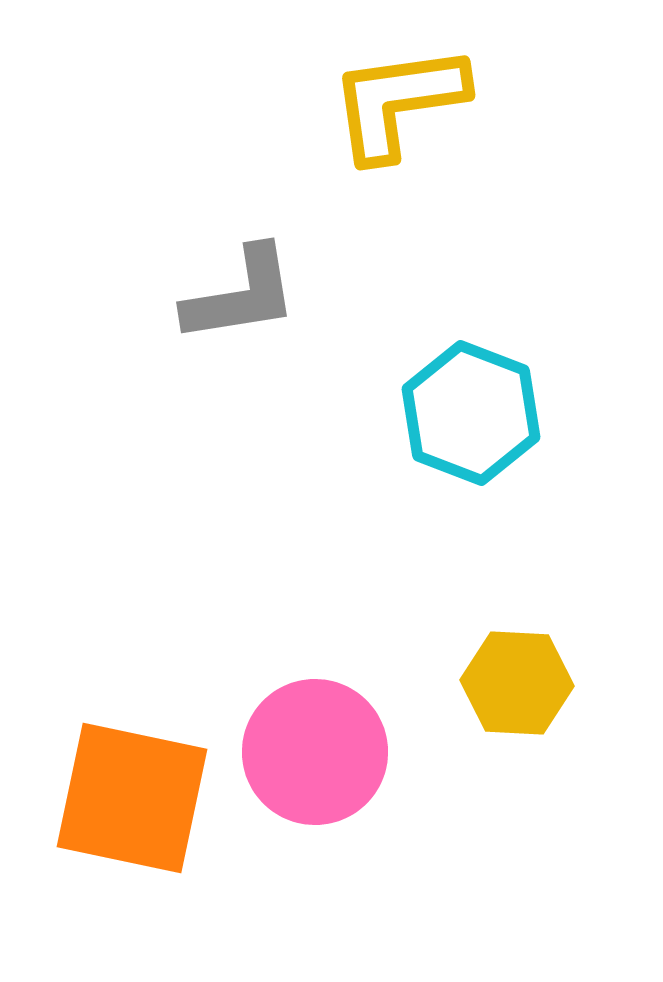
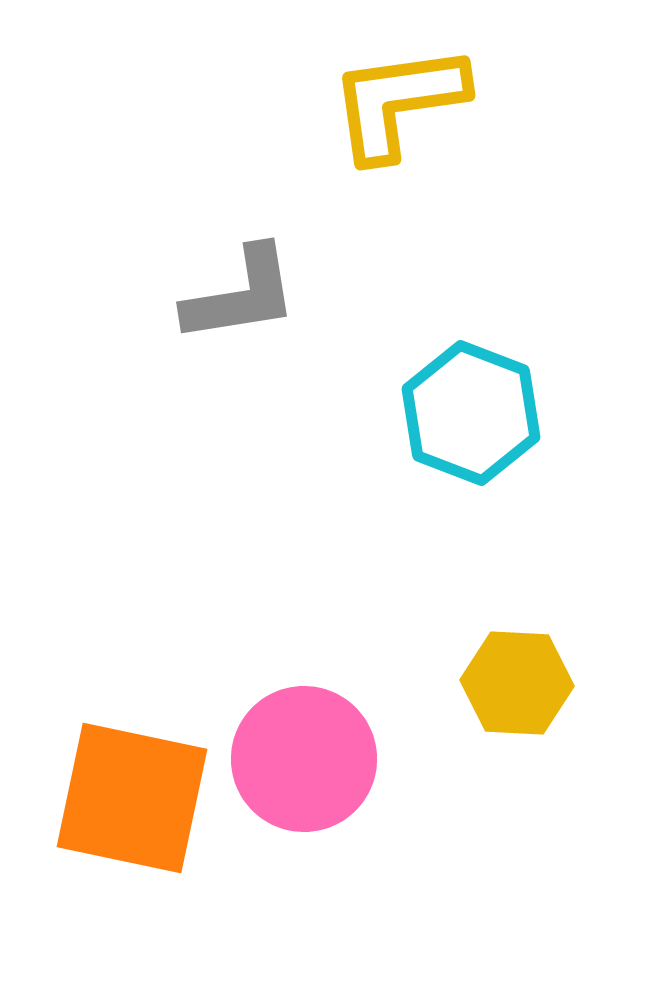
pink circle: moved 11 px left, 7 px down
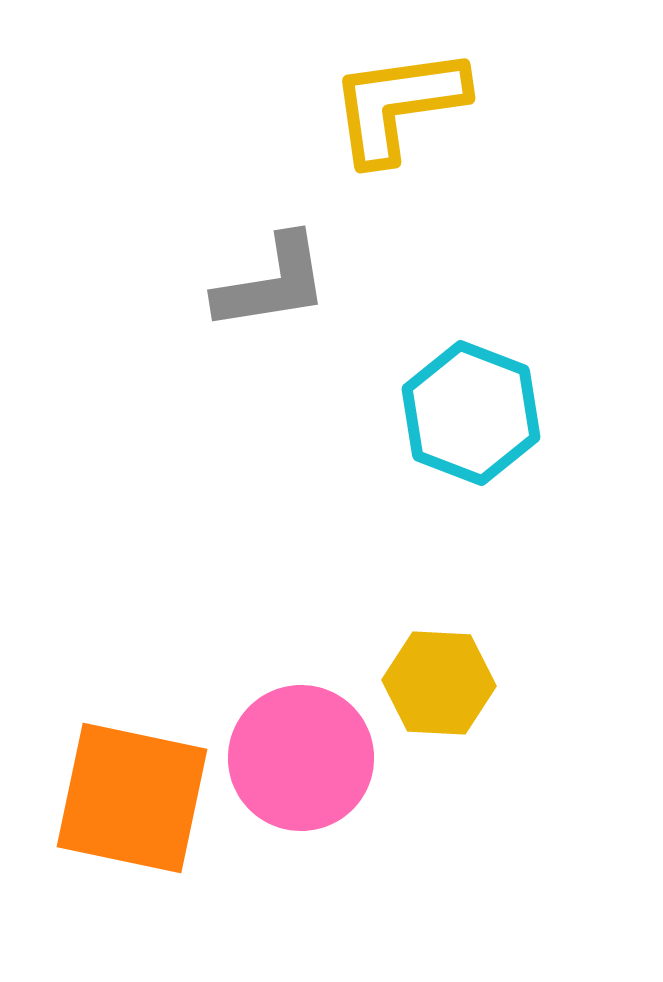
yellow L-shape: moved 3 px down
gray L-shape: moved 31 px right, 12 px up
yellow hexagon: moved 78 px left
pink circle: moved 3 px left, 1 px up
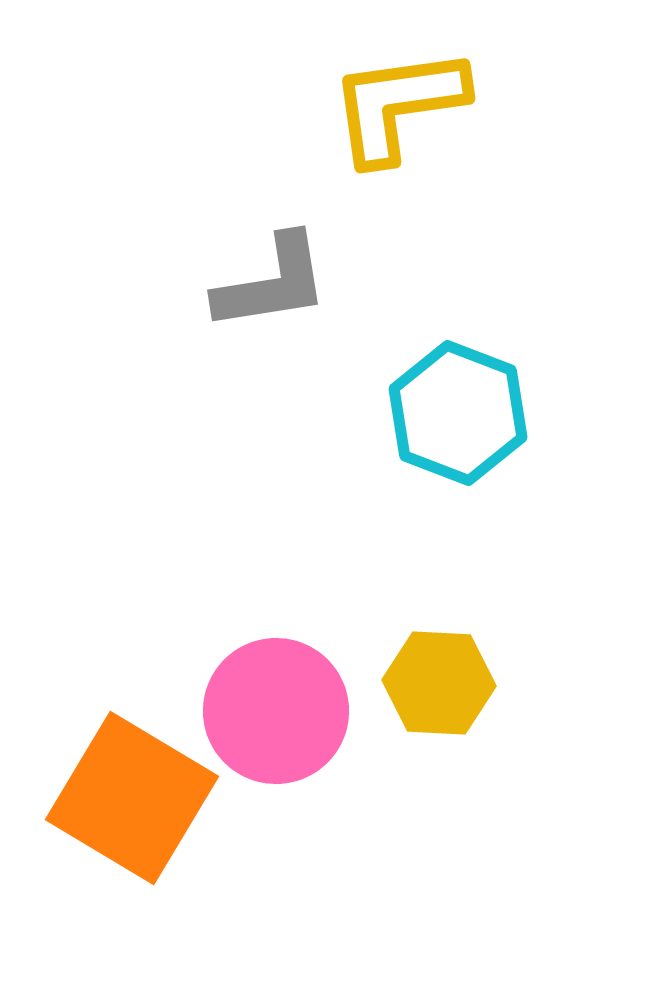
cyan hexagon: moved 13 px left
pink circle: moved 25 px left, 47 px up
orange square: rotated 19 degrees clockwise
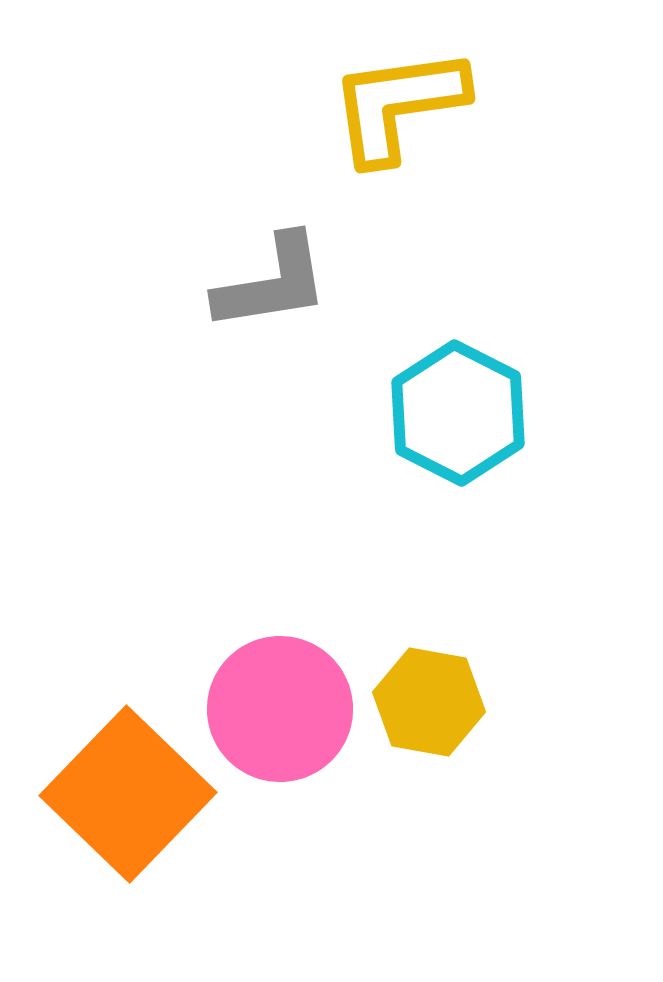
cyan hexagon: rotated 6 degrees clockwise
yellow hexagon: moved 10 px left, 19 px down; rotated 7 degrees clockwise
pink circle: moved 4 px right, 2 px up
orange square: moved 4 px left, 4 px up; rotated 13 degrees clockwise
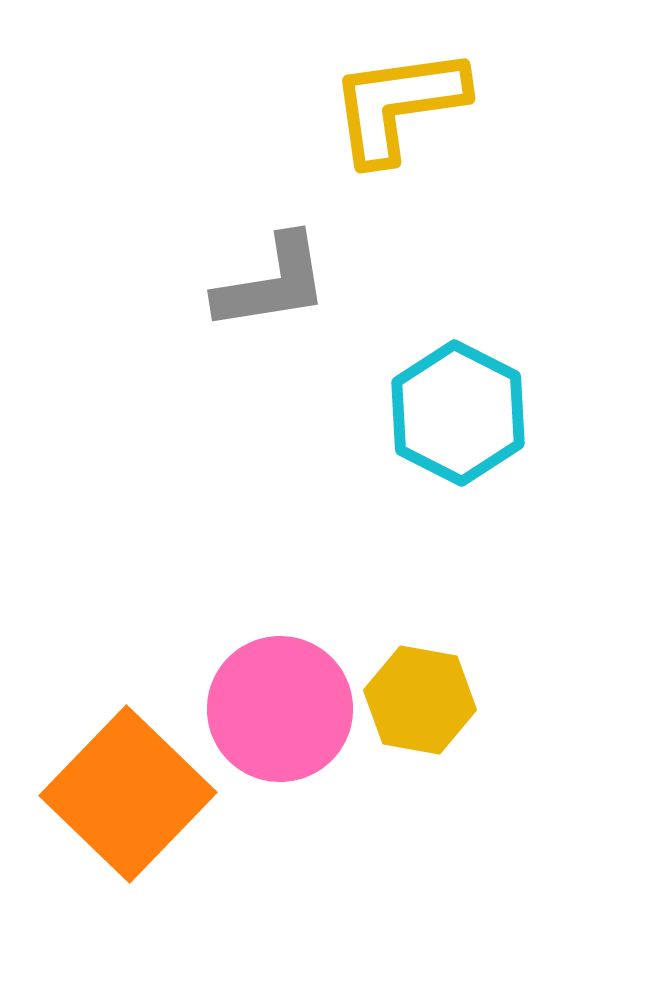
yellow hexagon: moved 9 px left, 2 px up
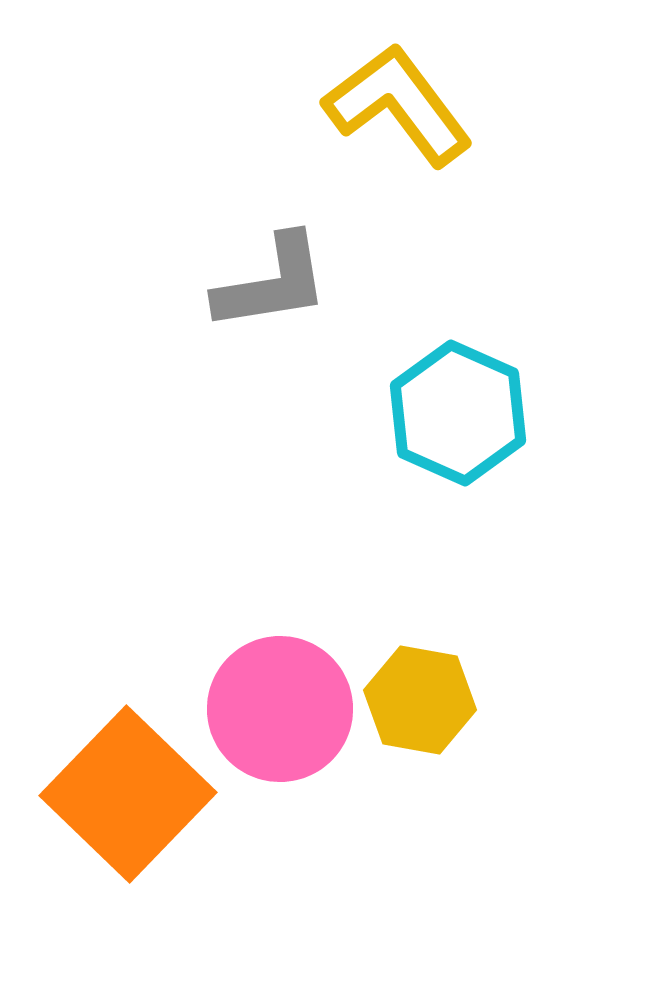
yellow L-shape: rotated 61 degrees clockwise
cyan hexagon: rotated 3 degrees counterclockwise
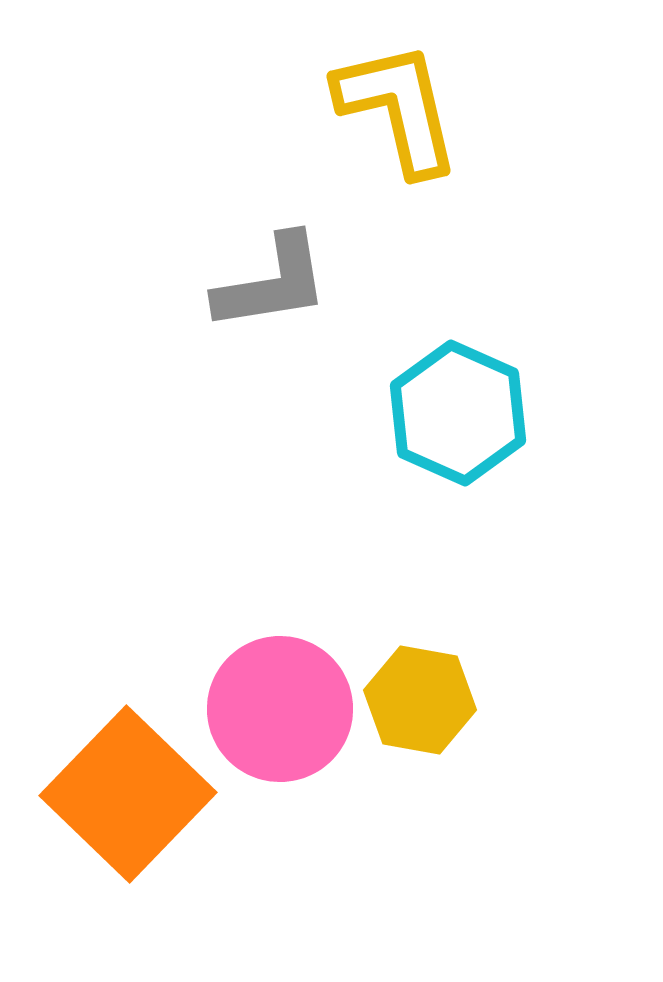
yellow L-shape: moved 3 px down; rotated 24 degrees clockwise
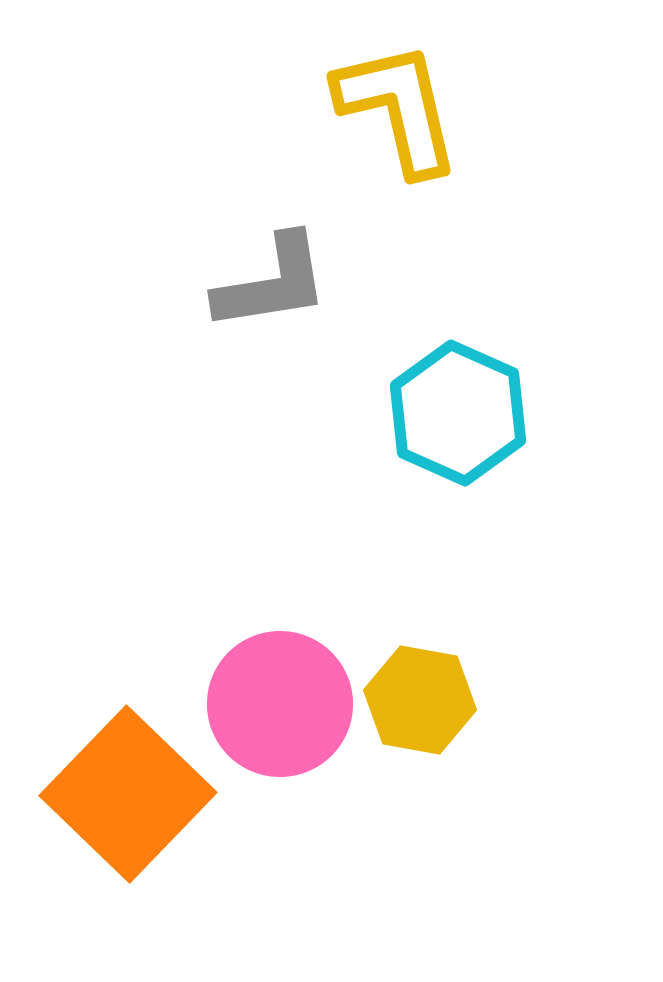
pink circle: moved 5 px up
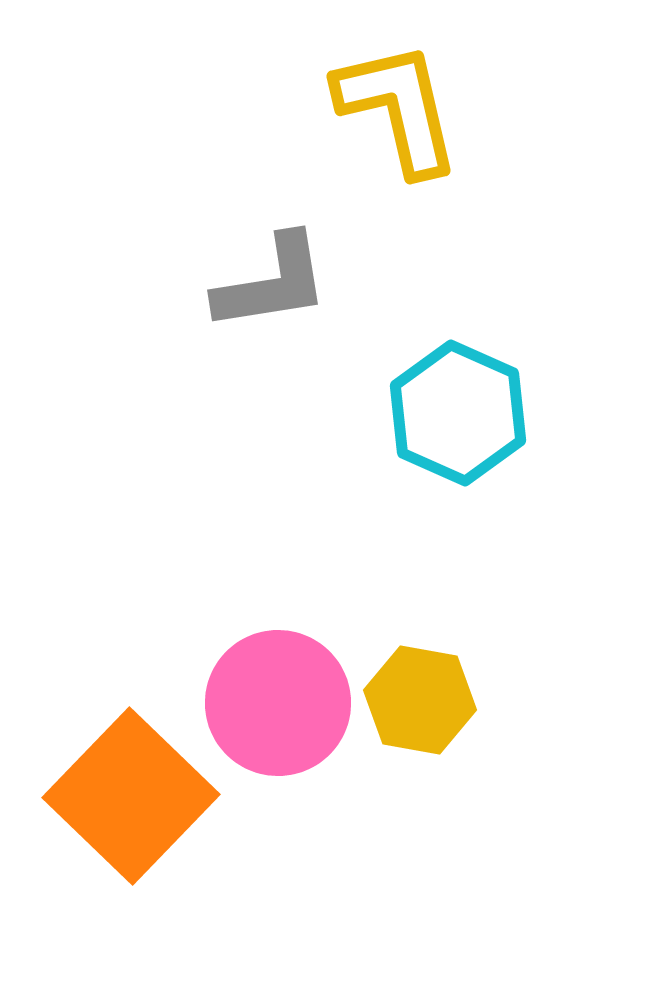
pink circle: moved 2 px left, 1 px up
orange square: moved 3 px right, 2 px down
